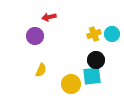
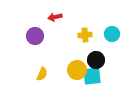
red arrow: moved 6 px right
yellow cross: moved 9 px left, 1 px down; rotated 16 degrees clockwise
yellow semicircle: moved 1 px right, 4 px down
yellow circle: moved 6 px right, 14 px up
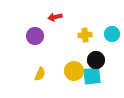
yellow circle: moved 3 px left, 1 px down
yellow semicircle: moved 2 px left
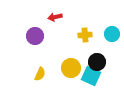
black circle: moved 1 px right, 2 px down
yellow circle: moved 3 px left, 3 px up
cyan square: moved 1 px left; rotated 30 degrees clockwise
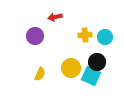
cyan circle: moved 7 px left, 3 px down
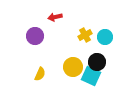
yellow cross: rotated 24 degrees counterclockwise
yellow circle: moved 2 px right, 1 px up
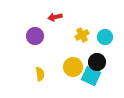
yellow cross: moved 3 px left
yellow semicircle: rotated 32 degrees counterclockwise
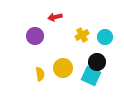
yellow circle: moved 10 px left, 1 px down
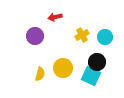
yellow semicircle: rotated 24 degrees clockwise
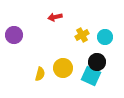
purple circle: moved 21 px left, 1 px up
